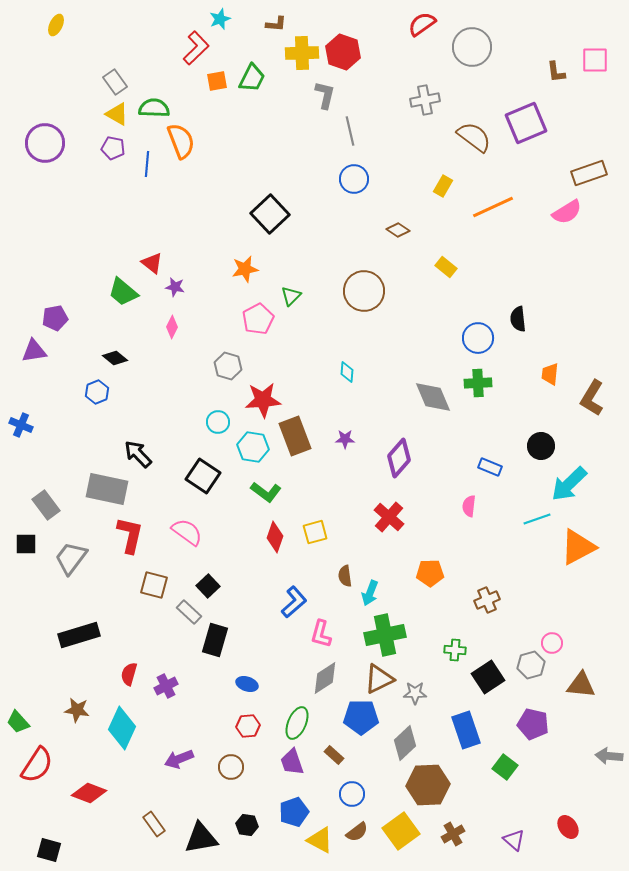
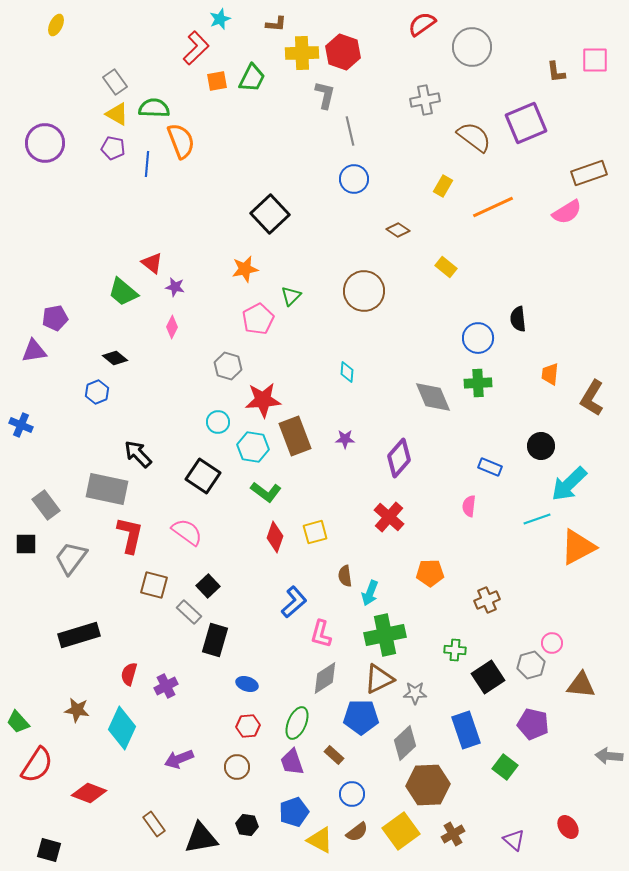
brown circle at (231, 767): moved 6 px right
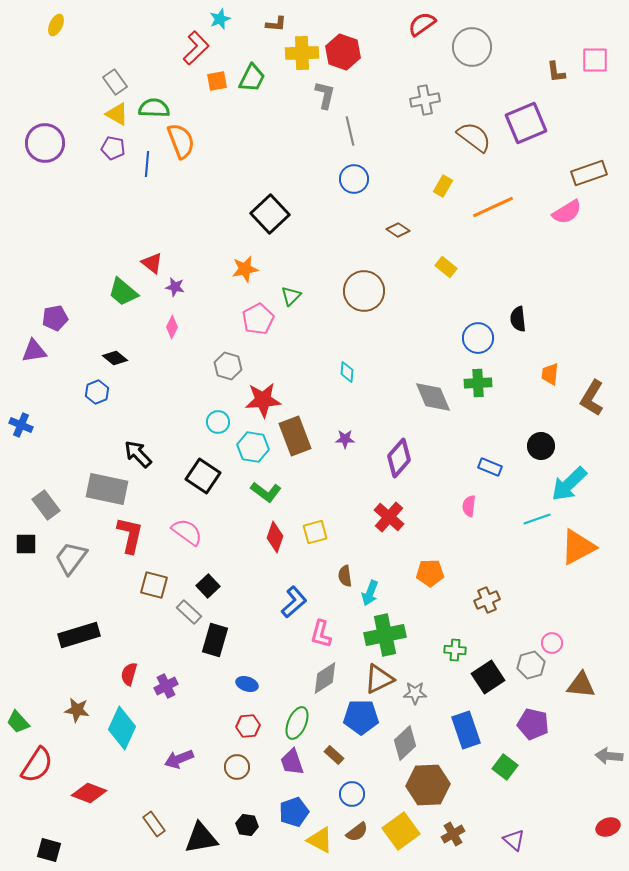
red ellipse at (568, 827): moved 40 px right; rotated 75 degrees counterclockwise
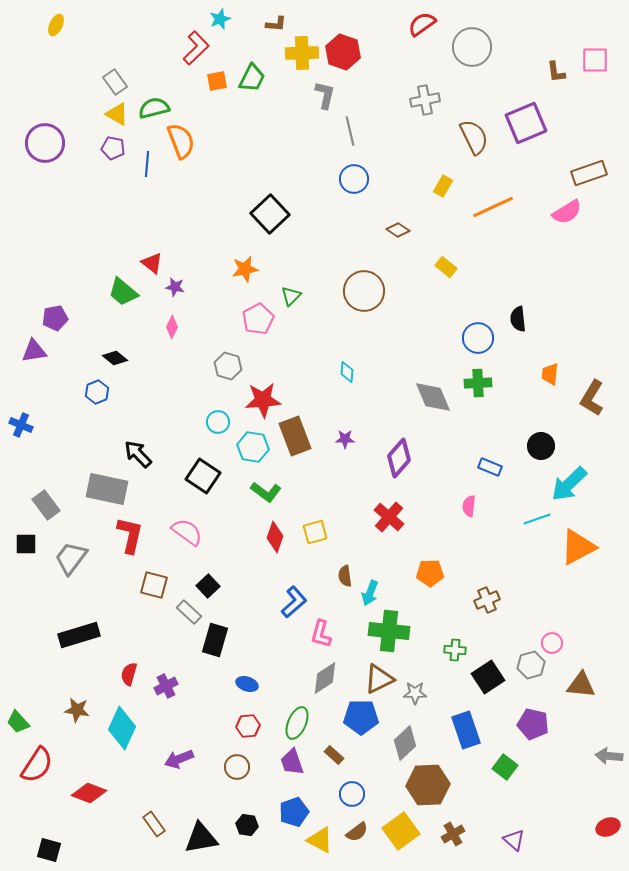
green semicircle at (154, 108): rotated 16 degrees counterclockwise
brown semicircle at (474, 137): rotated 27 degrees clockwise
green cross at (385, 635): moved 4 px right, 4 px up; rotated 18 degrees clockwise
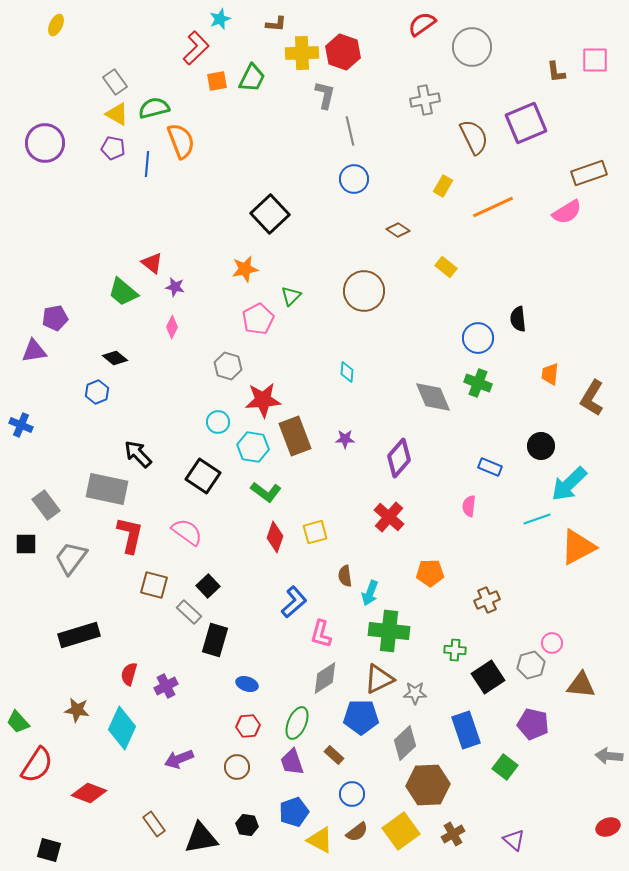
green cross at (478, 383): rotated 24 degrees clockwise
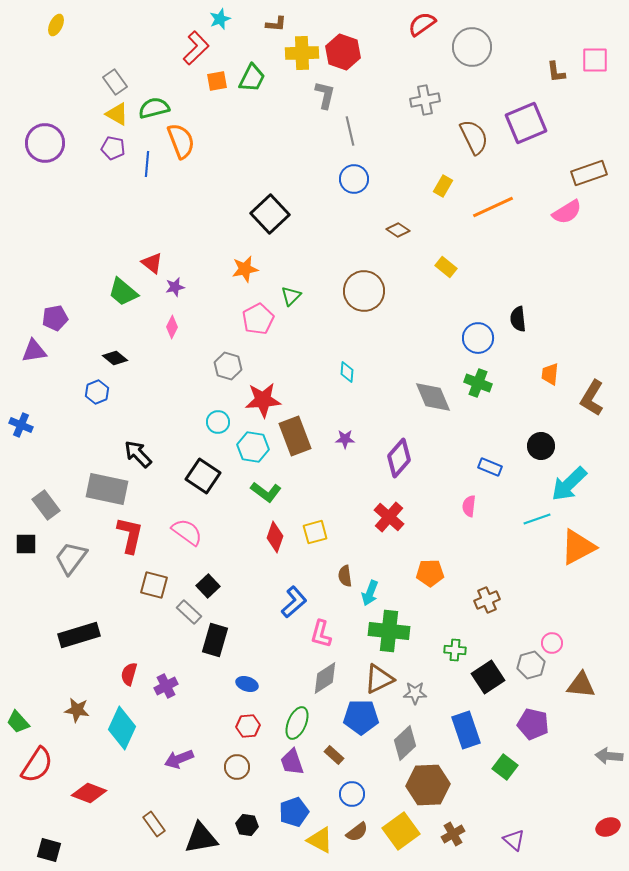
purple star at (175, 287): rotated 24 degrees counterclockwise
